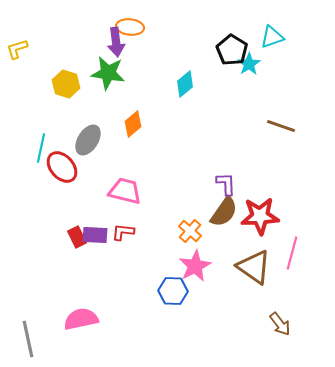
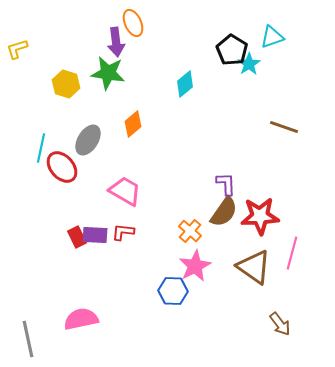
orange ellipse: moved 3 px right, 4 px up; rotated 60 degrees clockwise
brown line: moved 3 px right, 1 px down
pink trapezoid: rotated 16 degrees clockwise
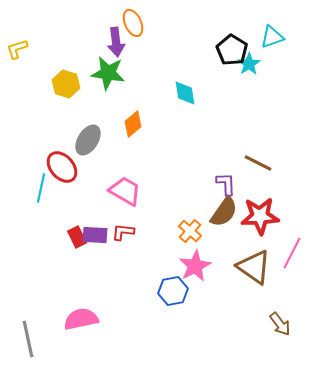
cyan diamond: moved 9 px down; rotated 60 degrees counterclockwise
brown line: moved 26 px left, 36 px down; rotated 8 degrees clockwise
cyan line: moved 40 px down
pink line: rotated 12 degrees clockwise
blue hexagon: rotated 12 degrees counterclockwise
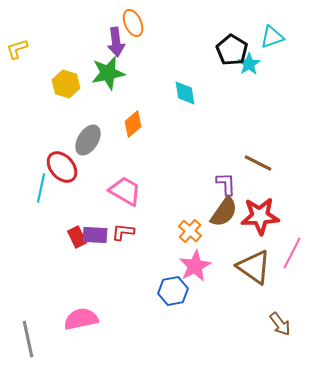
green star: rotated 20 degrees counterclockwise
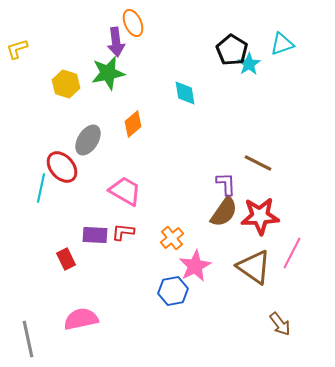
cyan triangle: moved 10 px right, 7 px down
orange cross: moved 18 px left, 7 px down; rotated 10 degrees clockwise
red rectangle: moved 11 px left, 22 px down
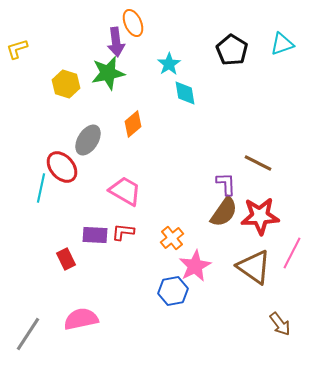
cyan star: moved 80 px left
gray line: moved 5 px up; rotated 45 degrees clockwise
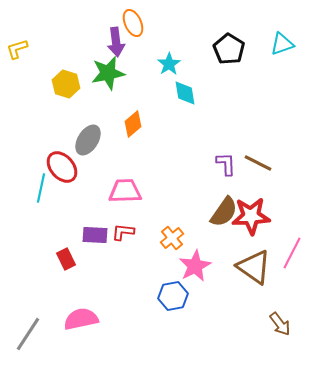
black pentagon: moved 3 px left, 1 px up
purple L-shape: moved 20 px up
pink trapezoid: rotated 32 degrees counterclockwise
red star: moved 9 px left
blue hexagon: moved 5 px down
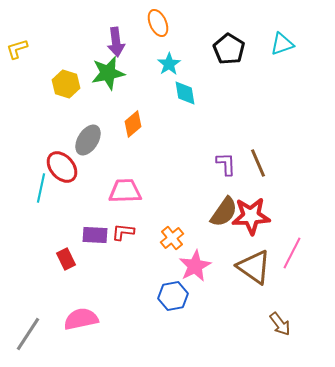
orange ellipse: moved 25 px right
brown line: rotated 40 degrees clockwise
